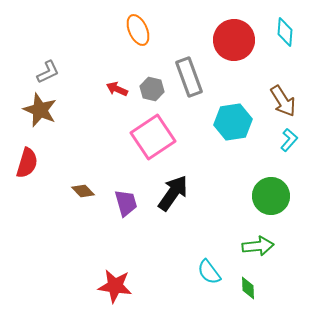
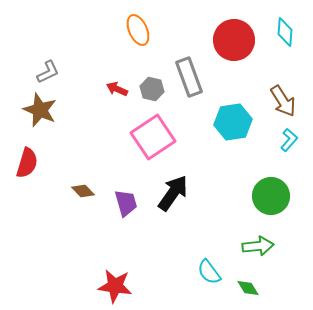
green diamond: rotated 30 degrees counterclockwise
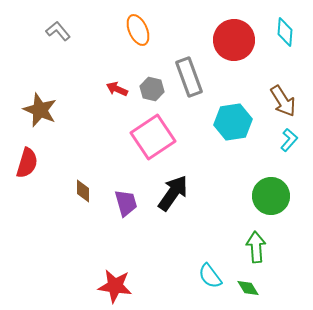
gray L-shape: moved 10 px right, 41 px up; rotated 105 degrees counterclockwise
brown diamond: rotated 45 degrees clockwise
green arrow: moved 2 px left, 1 px down; rotated 88 degrees counterclockwise
cyan semicircle: moved 1 px right, 4 px down
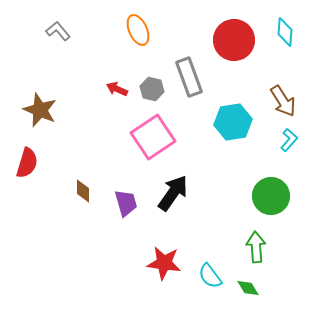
red star: moved 49 px right, 23 px up
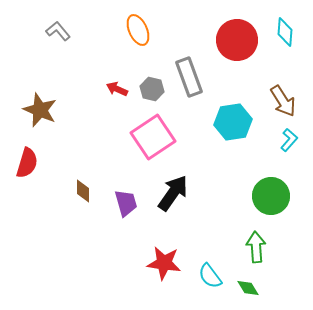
red circle: moved 3 px right
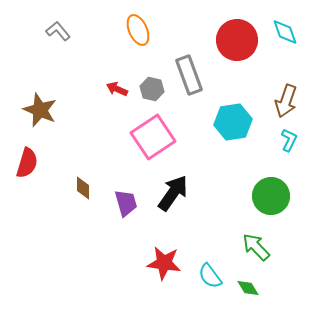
cyan diamond: rotated 24 degrees counterclockwise
gray rectangle: moved 2 px up
brown arrow: moved 3 px right; rotated 52 degrees clockwise
cyan L-shape: rotated 15 degrees counterclockwise
brown diamond: moved 3 px up
green arrow: rotated 40 degrees counterclockwise
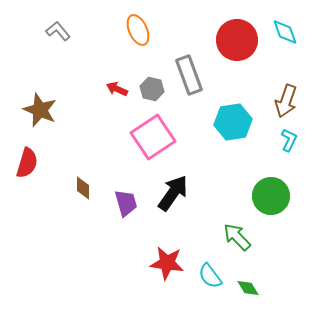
green arrow: moved 19 px left, 10 px up
red star: moved 3 px right
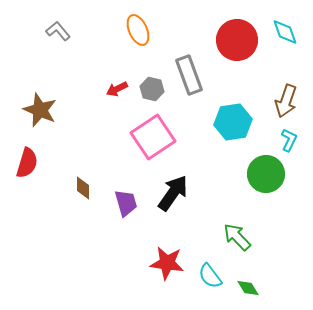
red arrow: rotated 50 degrees counterclockwise
green circle: moved 5 px left, 22 px up
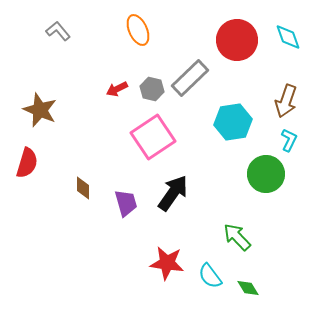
cyan diamond: moved 3 px right, 5 px down
gray rectangle: moved 1 px right, 3 px down; rotated 66 degrees clockwise
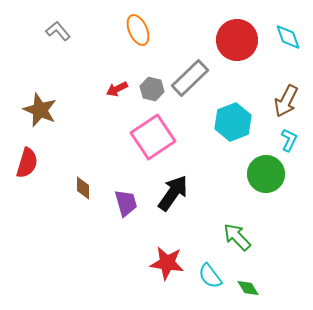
brown arrow: rotated 8 degrees clockwise
cyan hexagon: rotated 12 degrees counterclockwise
